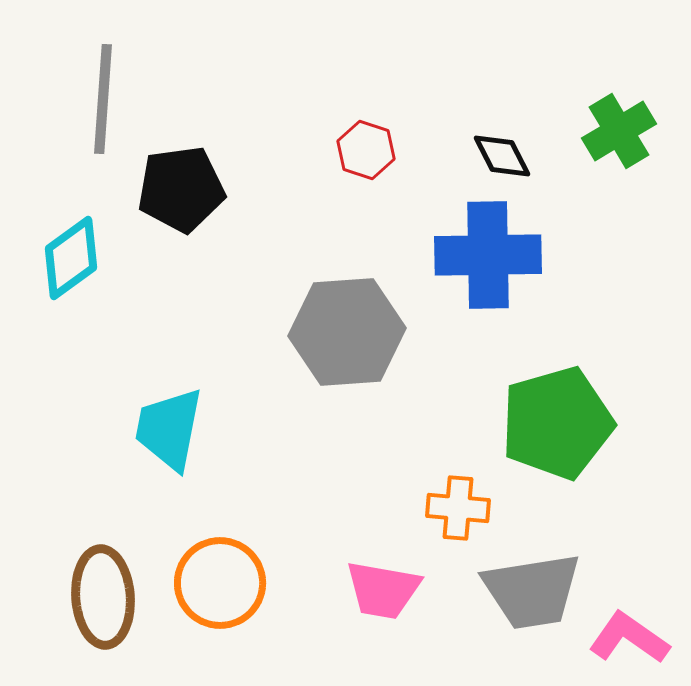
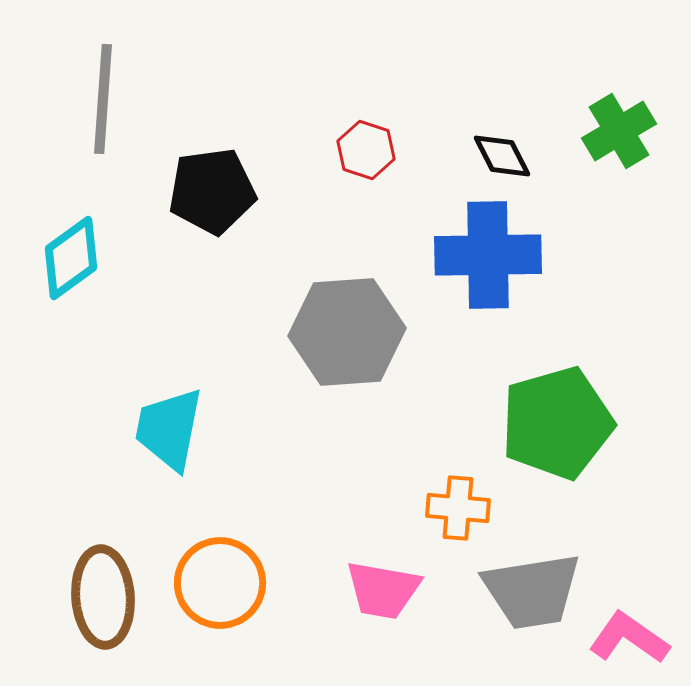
black pentagon: moved 31 px right, 2 px down
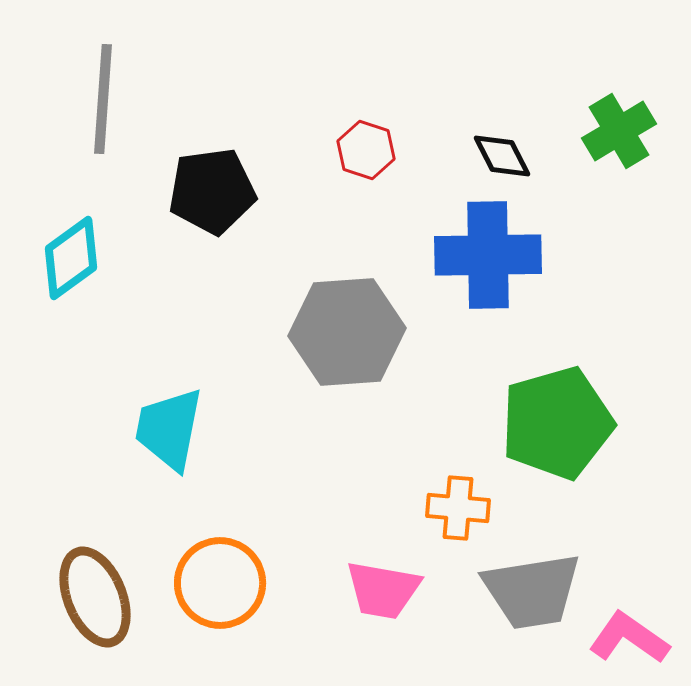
brown ellipse: moved 8 px left; rotated 18 degrees counterclockwise
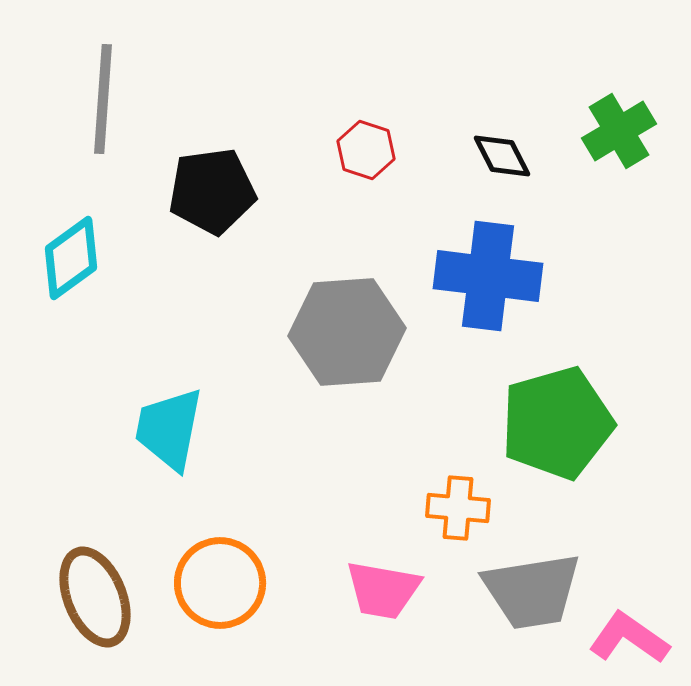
blue cross: moved 21 px down; rotated 8 degrees clockwise
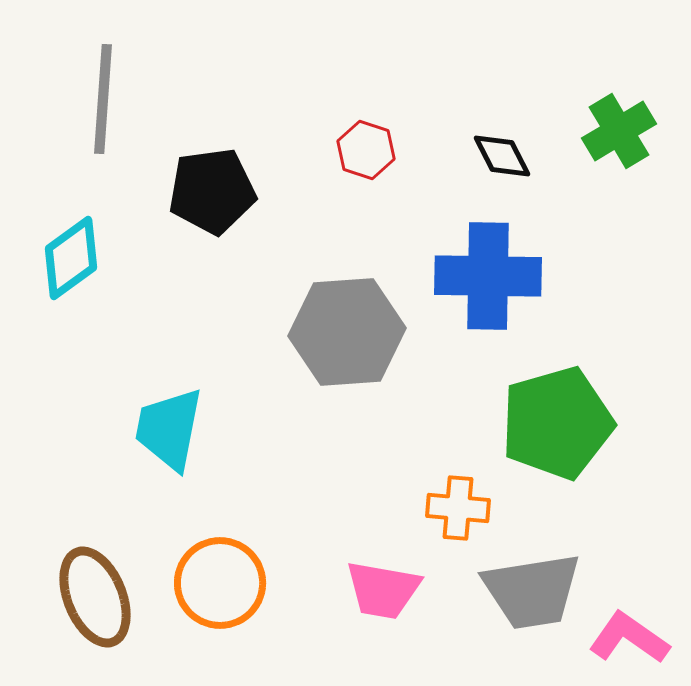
blue cross: rotated 6 degrees counterclockwise
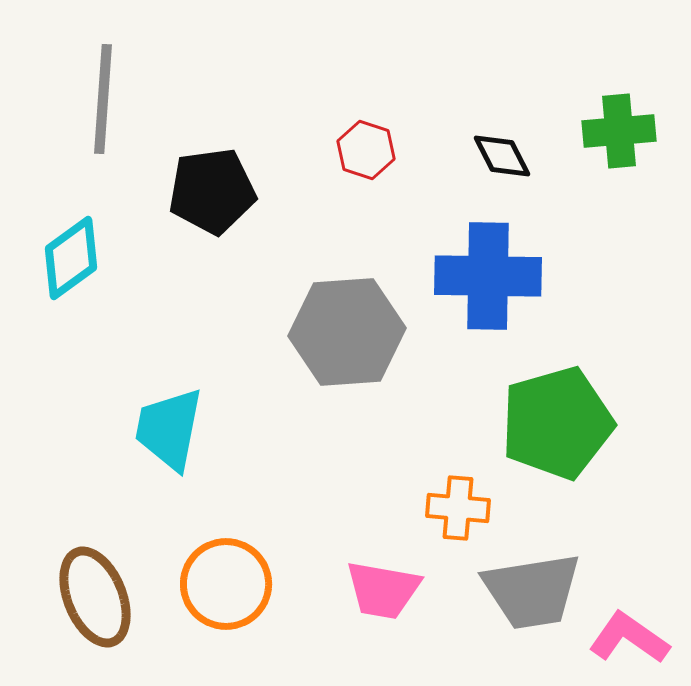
green cross: rotated 26 degrees clockwise
orange circle: moved 6 px right, 1 px down
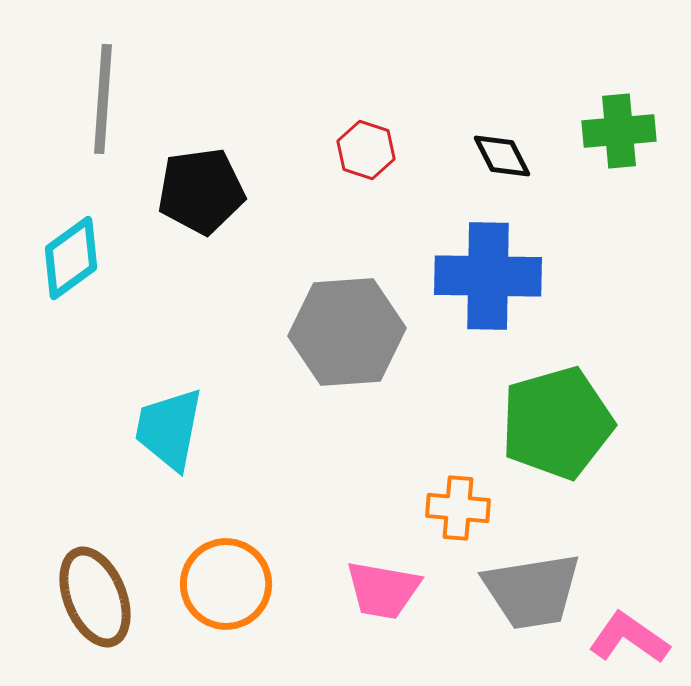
black pentagon: moved 11 px left
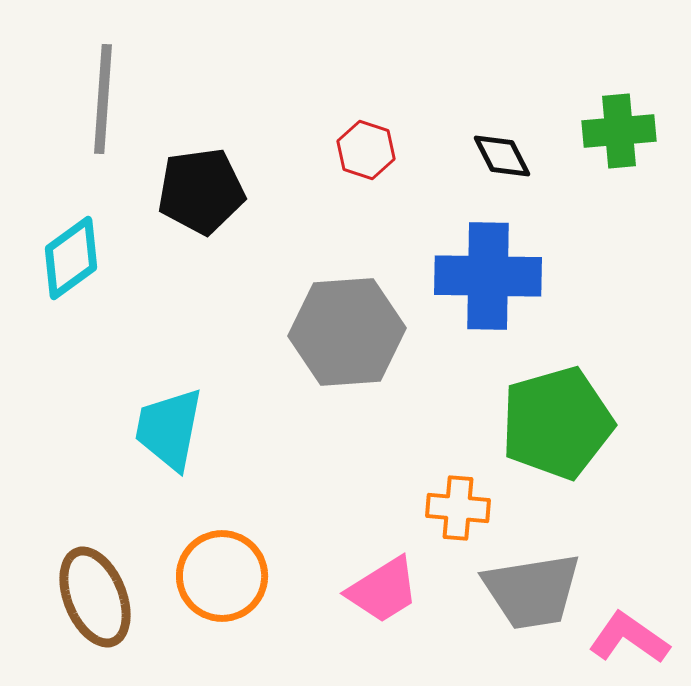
orange circle: moved 4 px left, 8 px up
pink trapezoid: rotated 42 degrees counterclockwise
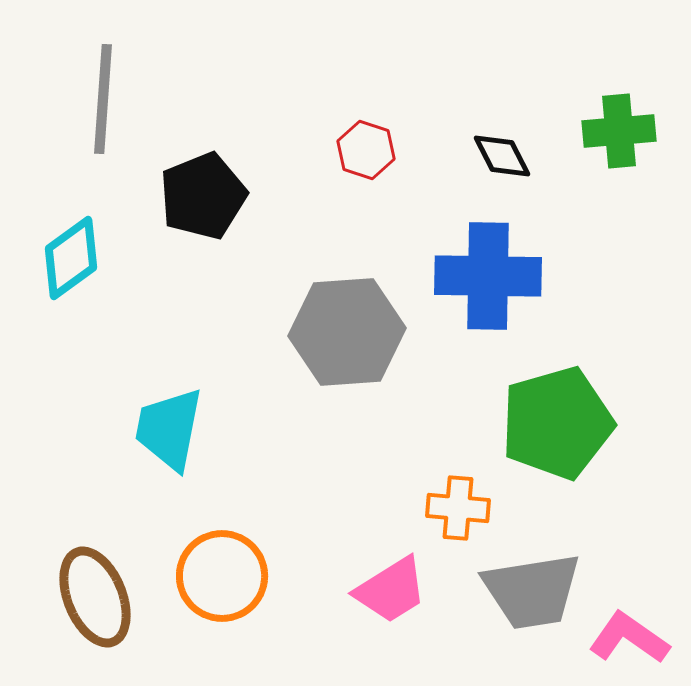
black pentagon: moved 2 px right, 5 px down; rotated 14 degrees counterclockwise
pink trapezoid: moved 8 px right
